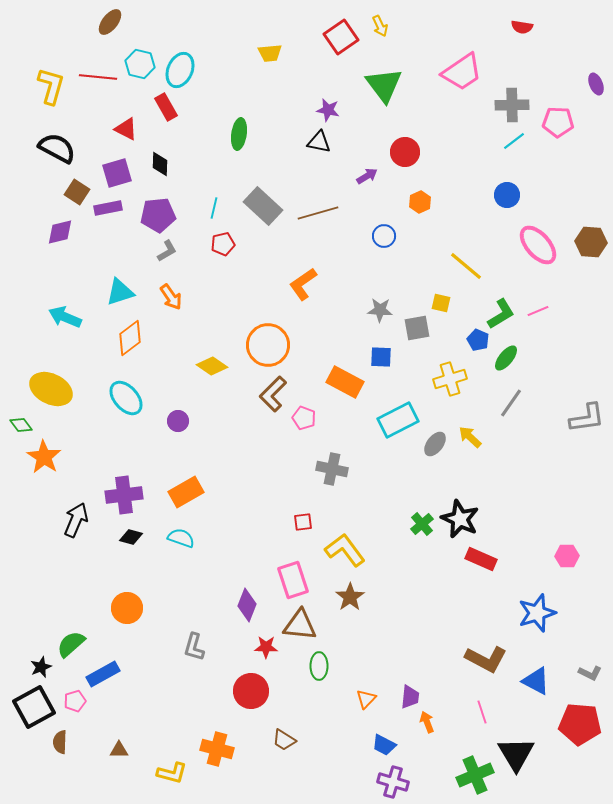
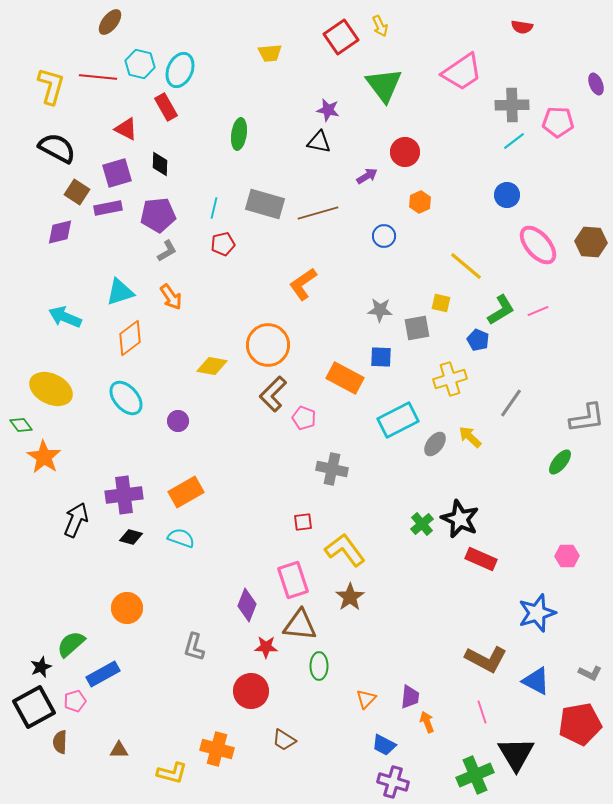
gray rectangle at (263, 206): moved 2 px right, 2 px up; rotated 27 degrees counterclockwise
green L-shape at (501, 314): moved 4 px up
green ellipse at (506, 358): moved 54 px right, 104 px down
yellow diamond at (212, 366): rotated 24 degrees counterclockwise
orange rectangle at (345, 382): moved 4 px up
red pentagon at (580, 724): rotated 15 degrees counterclockwise
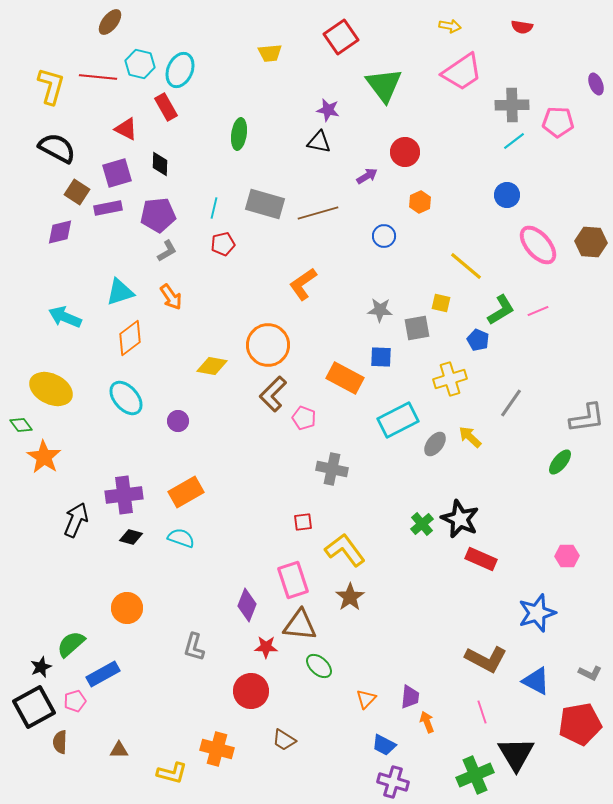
yellow arrow at (380, 26): moved 70 px right; rotated 55 degrees counterclockwise
green ellipse at (319, 666): rotated 48 degrees counterclockwise
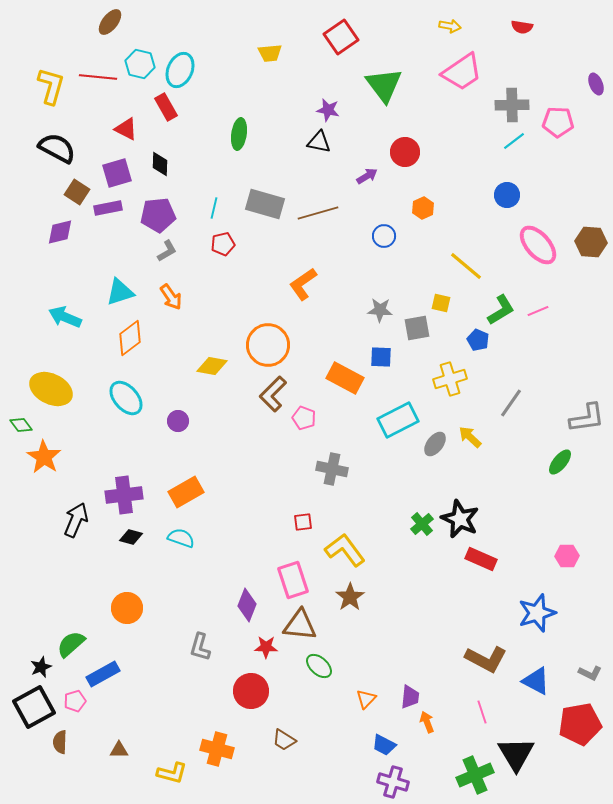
orange hexagon at (420, 202): moved 3 px right, 6 px down
gray L-shape at (194, 647): moved 6 px right
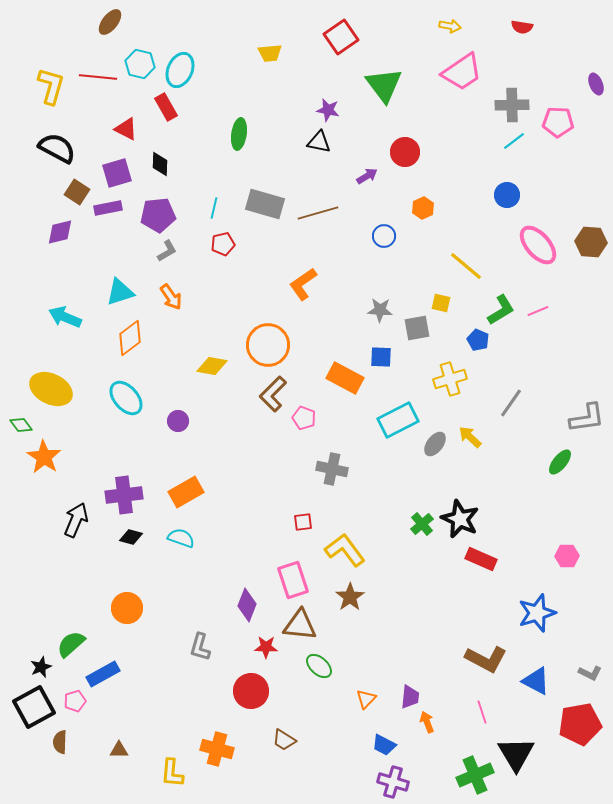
yellow L-shape at (172, 773): rotated 80 degrees clockwise
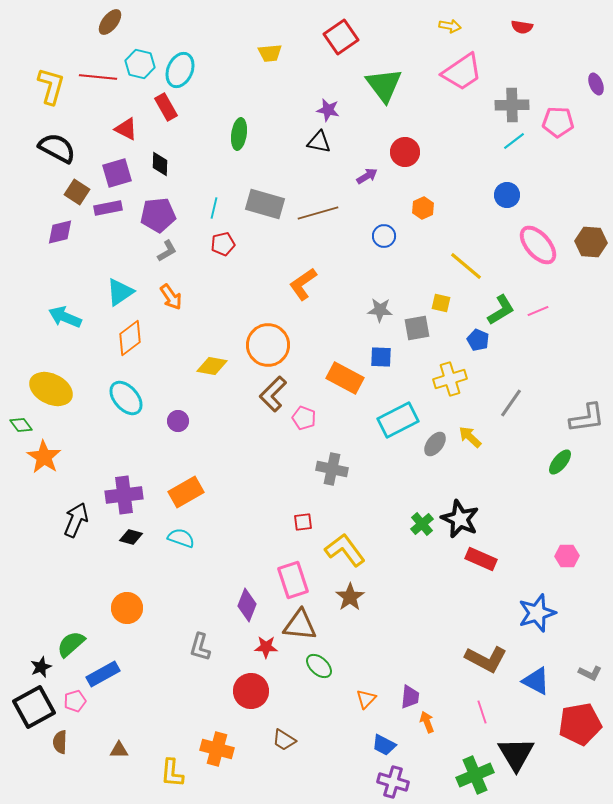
cyan triangle at (120, 292): rotated 16 degrees counterclockwise
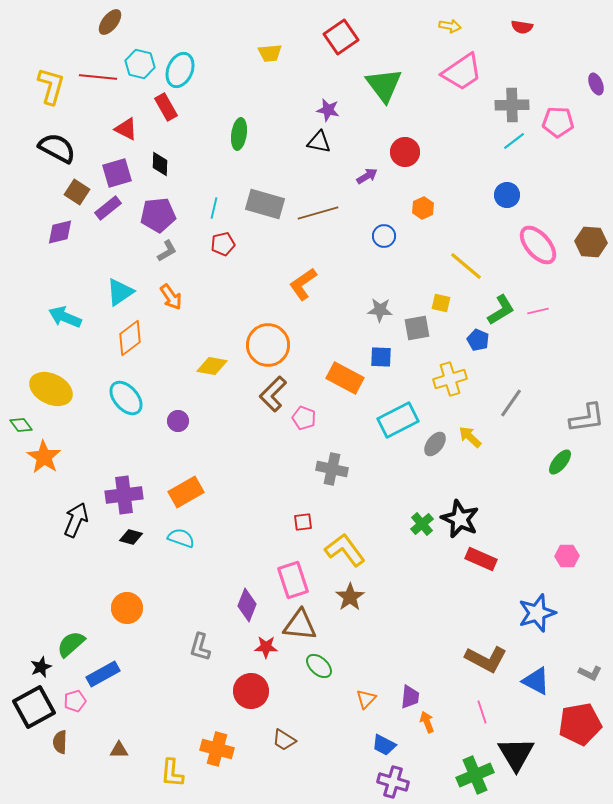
purple rectangle at (108, 208): rotated 28 degrees counterclockwise
pink line at (538, 311): rotated 10 degrees clockwise
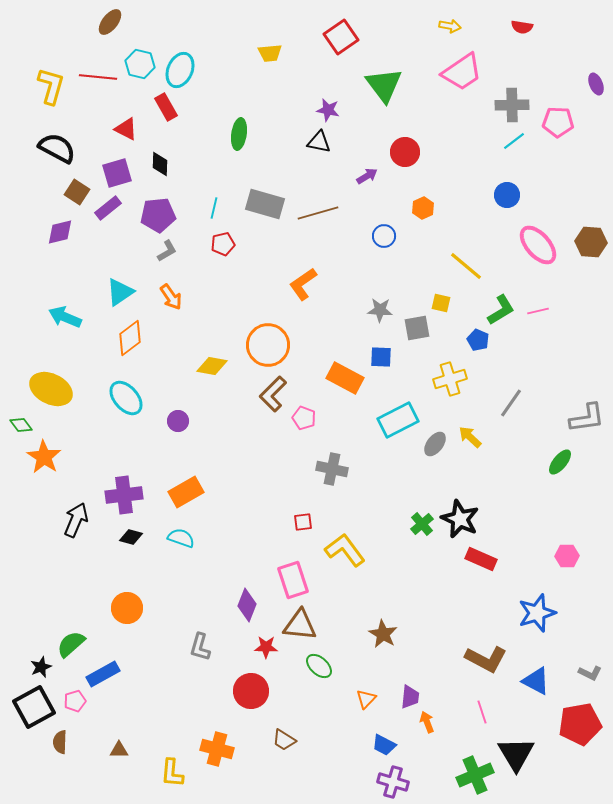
brown star at (350, 597): moved 33 px right, 37 px down; rotated 8 degrees counterclockwise
